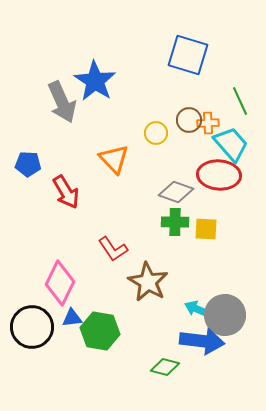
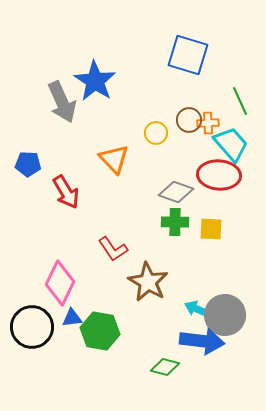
yellow square: moved 5 px right
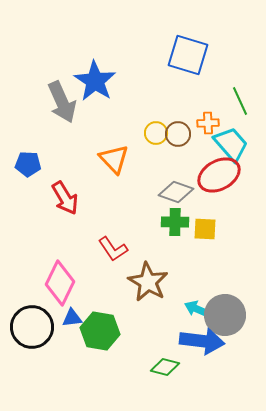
brown circle: moved 11 px left, 14 px down
red ellipse: rotated 33 degrees counterclockwise
red arrow: moved 1 px left, 6 px down
yellow square: moved 6 px left
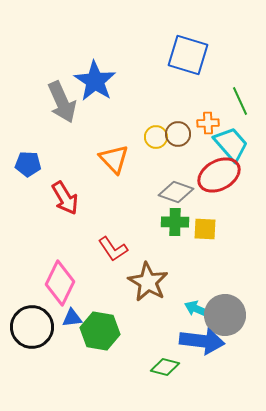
yellow circle: moved 4 px down
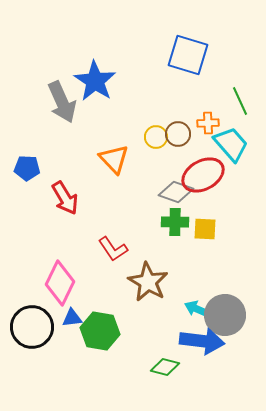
blue pentagon: moved 1 px left, 4 px down
red ellipse: moved 16 px left
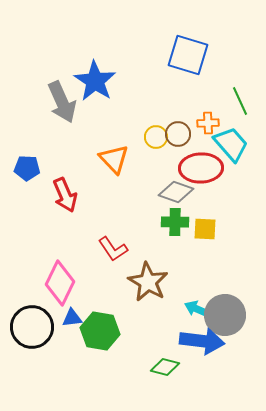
red ellipse: moved 2 px left, 7 px up; rotated 27 degrees clockwise
red arrow: moved 3 px up; rotated 8 degrees clockwise
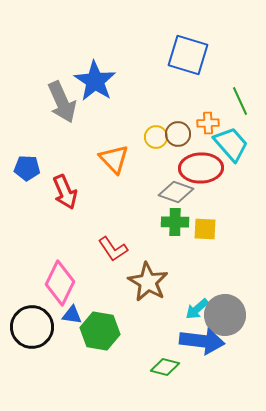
red arrow: moved 3 px up
cyan arrow: rotated 65 degrees counterclockwise
blue triangle: moved 3 px up; rotated 15 degrees clockwise
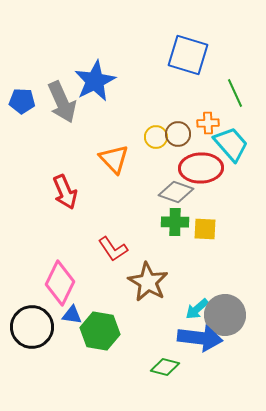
blue star: rotated 12 degrees clockwise
green line: moved 5 px left, 8 px up
blue pentagon: moved 5 px left, 67 px up
blue arrow: moved 2 px left, 3 px up
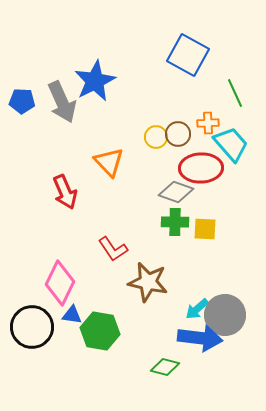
blue square: rotated 12 degrees clockwise
orange triangle: moved 5 px left, 3 px down
brown star: rotated 18 degrees counterclockwise
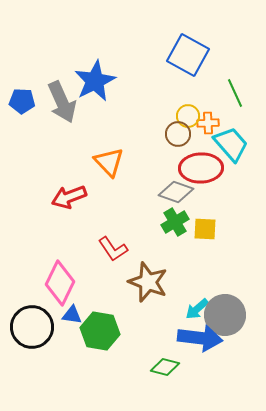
yellow circle: moved 32 px right, 21 px up
red arrow: moved 4 px right, 5 px down; rotated 92 degrees clockwise
green cross: rotated 32 degrees counterclockwise
brown star: rotated 9 degrees clockwise
